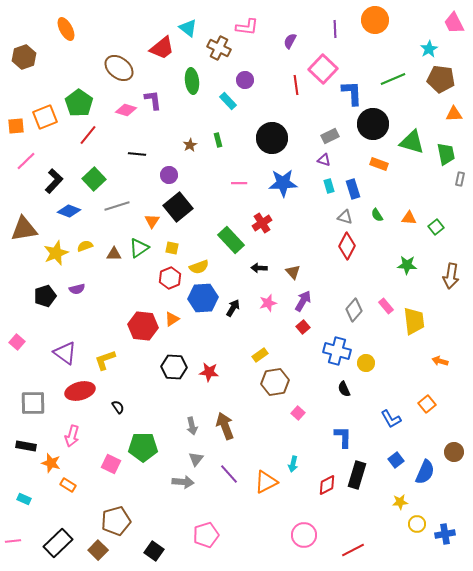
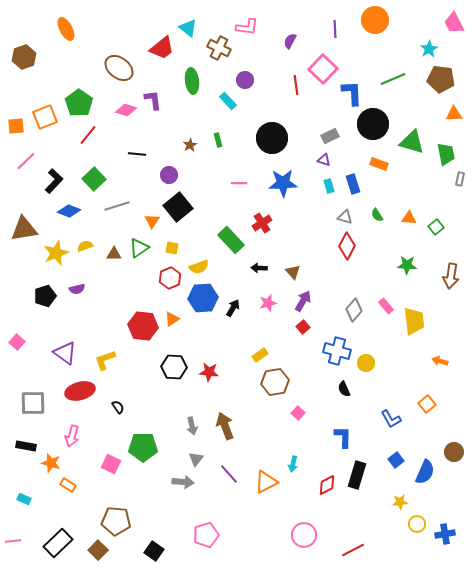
blue rectangle at (353, 189): moved 5 px up
brown pentagon at (116, 521): rotated 20 degrees clockwise
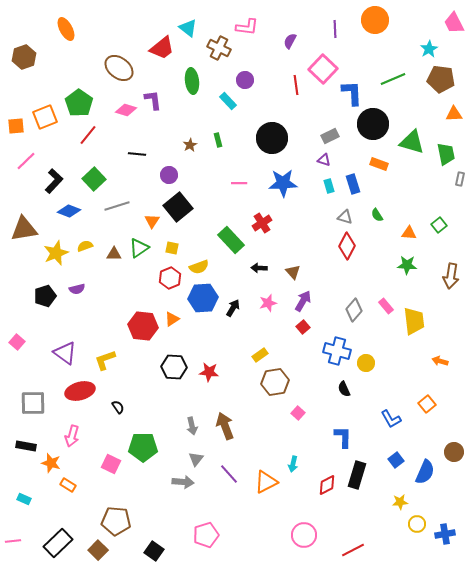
orange triangle at (409, 218): moved 15 px down
green square at (436, 227): moved 3 px right, 2 px up
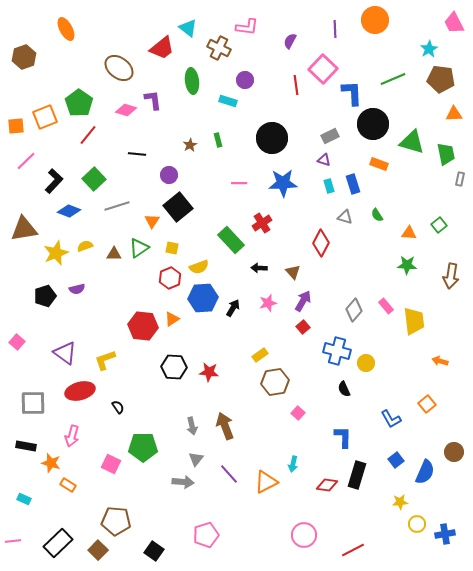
cyan rectangle at (228, 101): rotated 30 degrees counterclockwise
red diamond at (347, 246): moved 26 px left, 3 px up
red diamond at (327, 485): rotated 35 degrees clockwise
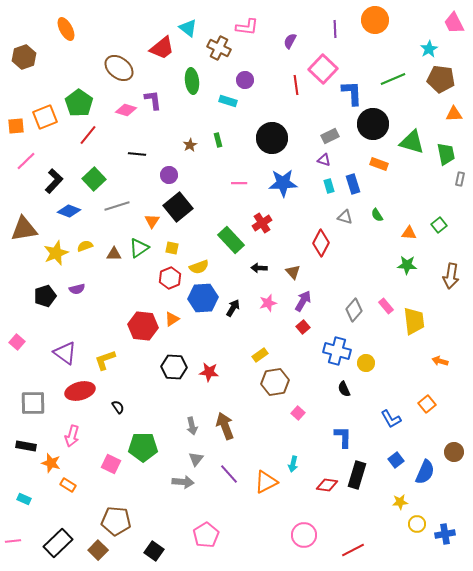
pink pentagon at (206, 535): rotated 15 degrees counterclockwise
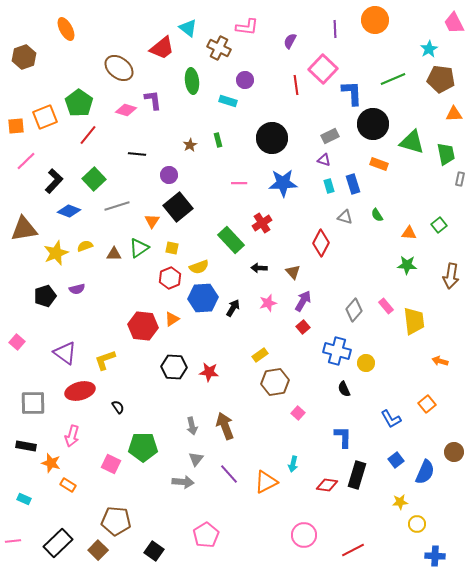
blue cross at (445, 534): moved 10 px left, 22 px down; rotated 12 degrees clockwise
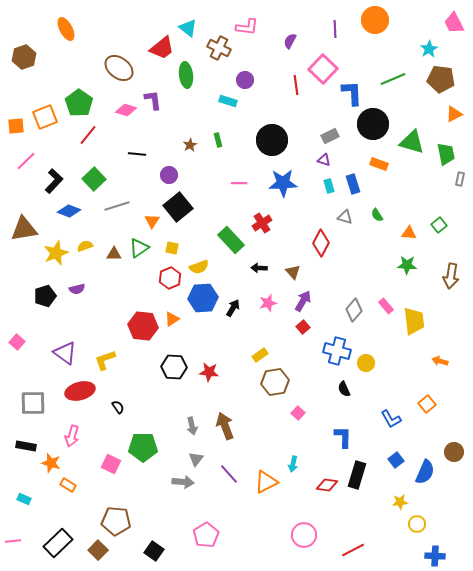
green ellipse at (192, 81): moved 6 px left, 6 px up
orange triangle at (454, 114): rotated 24 degrees counterclockwise
black circle at (272, 138): moved 2 px down
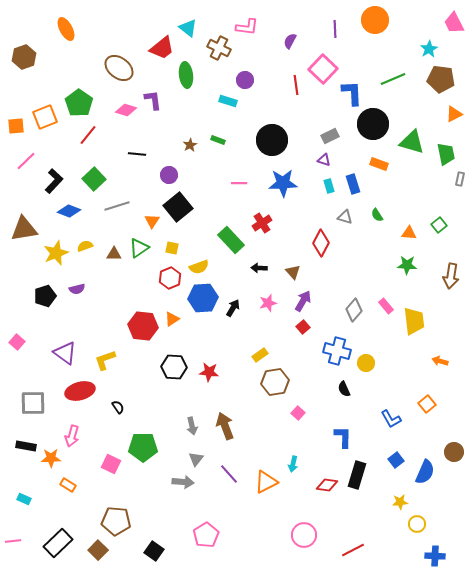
green rectangle at (218, 140): rotated 56 degrees counterclockwise
orange star at (51, 463): moved 5 px up; rotated 18 degrees counterclockwise
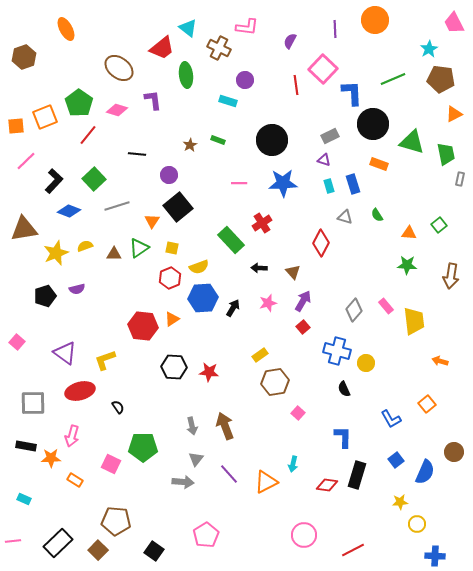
pink diamond at (126, 110): moved 9 px left
orange rectangle at (68, 485): moved 7 px right, 5 px up
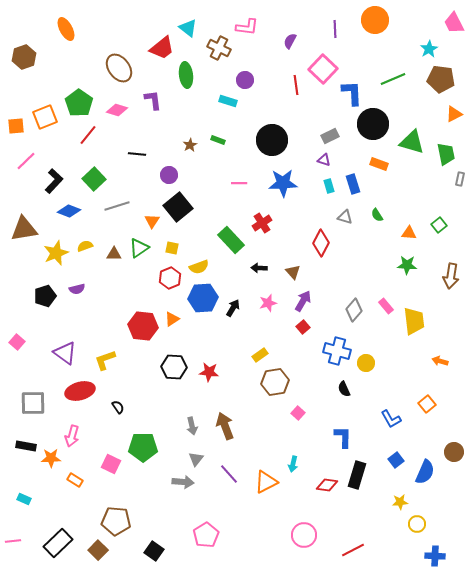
brown ellipse at (119, 68): rotated 16 degrees clockwise
